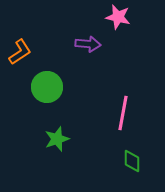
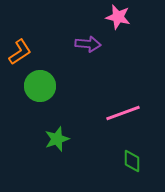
green circle: moved 7 px left, 1 px up
pink line: rotated 60 degrees clockwise
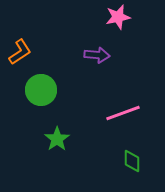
pink star: rotated 25 degrees counterclockwise
purple arrow: moved 9 px right, 11 px down
green circle: moved 1 px right, 4 px down
green star: rotated 15 degrees counterclockwise
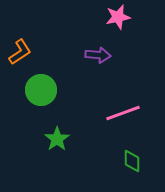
purple arrow: moved 1 px right
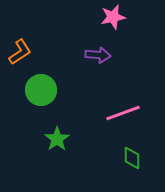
pink star: moved 5 px left
green diamond: moved 3 px up
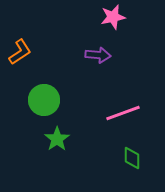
green circle: moved 3 px right, 10 px down
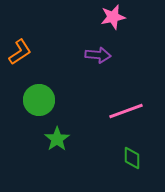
green circle: moved 5 px left
pink line: moved 3 px right, 2 px up
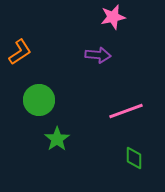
green diamond: moved 2 px right
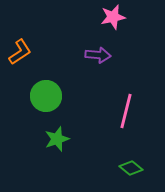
green circle: moved 7 px right, 4 px up
pink line: rotated 56 degrees counterclockwise
green star: rotated 15 degrees clockwise
green diamond: moved 3 px left, 10 px down; rotated 50 degrees counterclockwise
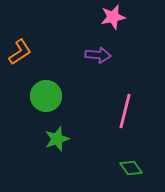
pink line: moved 1 px left
green diamond: rotated 15 degrees clockwise
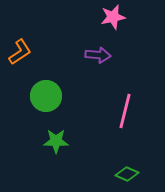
green star: moved 1 px left, 2 px down; rotated 20 degrees clockwise
green diamond: moved 4 px left, 6 px down; rotated 30 degrees counterclockwise
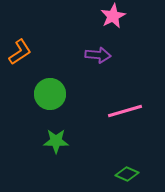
pink star: moved 1 px up; rotated 15 degrees counterclockwise
green circle: moved 4 px right, 2 px up
pink line: rotated 60 degrees clockwise
